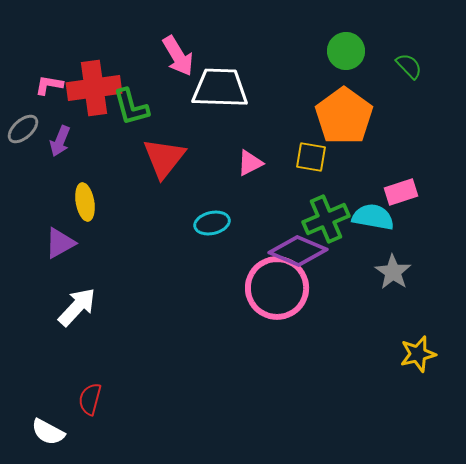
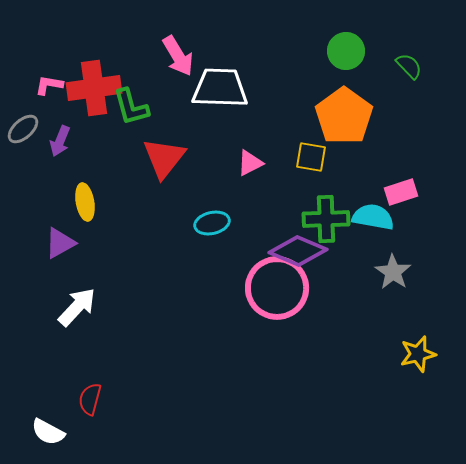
green cross: rotated 21 degrees clockwise
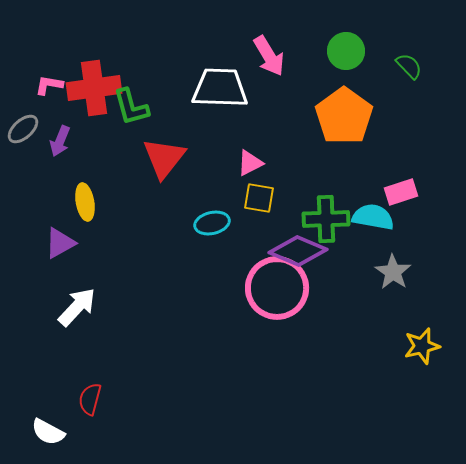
pink arrow: moved 91 px right
yellow square: moved 52 px left, 41 px down
yellow star: moved 4 px right, 8 px up
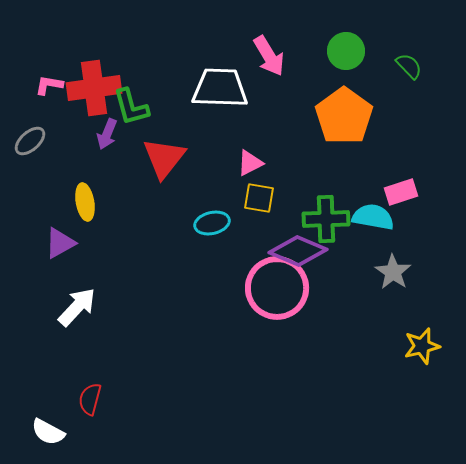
gray ellipse: moved 7 px right, 12 px down
purple arrow: moved 47 px right, 7 px up
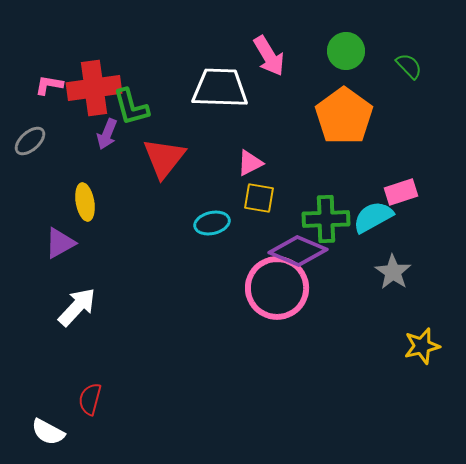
cyan semicircle: rotated 39 degrees counterclockwise
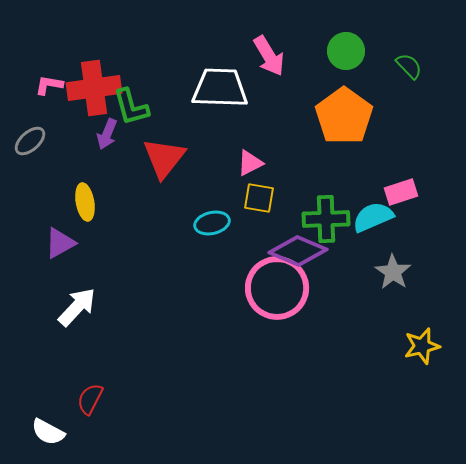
cyan semicircle: rotated 6 degrees clockwise
red semicircle: rotated 12 degrees clockwise
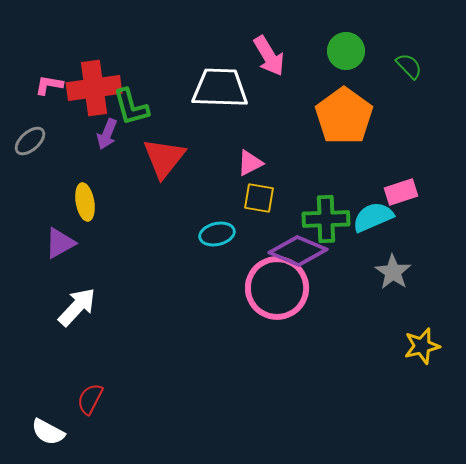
cyan ellipse: moved 5 px right, 11 px down
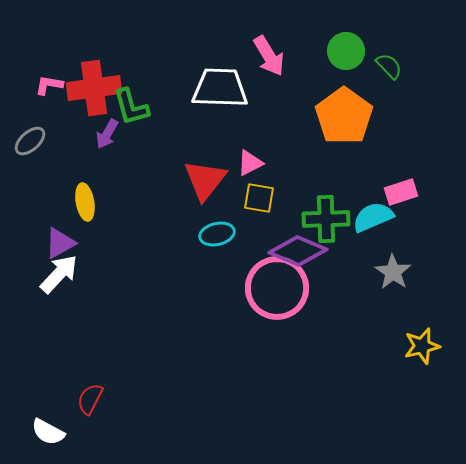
green semicircle: moved 20 px left
purple arrow: rotated 8 degrees clockwise
red triangle: moved 41 px right, 22 px down
white arrow: moved 18 px left, 33 px up
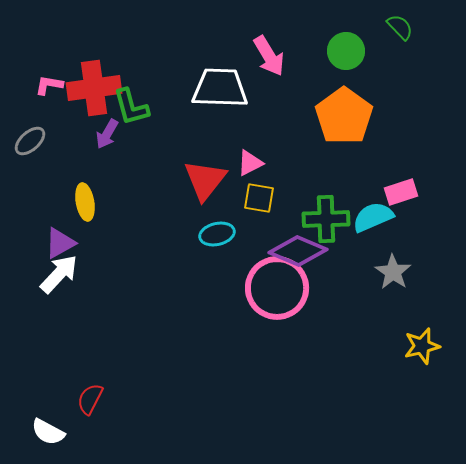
green semicircle: moved 11 px right, 39 px up
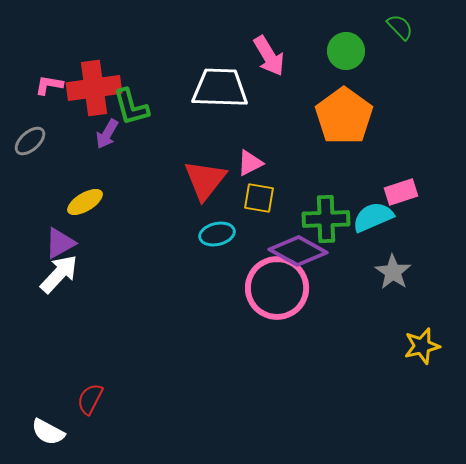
yellow ellipse: rotated 69 degrees clockwise
purple diamond: rotated 6 degrees clockwise
